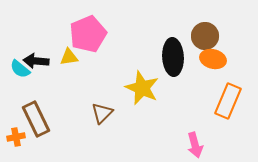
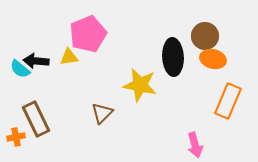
yellow star: moved 2 px left, 3 px up; rotated 12 degrees counterclockwise
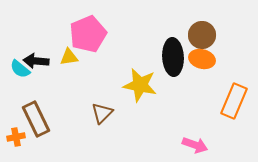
brown circle: moved 3 px left, 1 px up
orange ellipse: moved 11 px left
orange rectangle: moved 6 px right
pink arrow: rotated 55 degrees counterclockwise
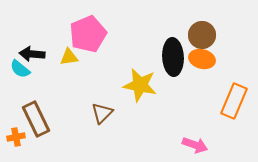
black arrow: moved 4 px left, 7 px up
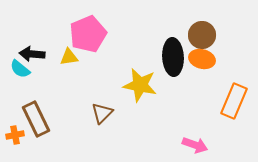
orange cross: moved 1 px left, 2 px up
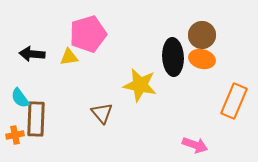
pink pentagon: rotated 6 degrees clockwise
cyan semicircle: moved 29 px down; rotated 15 degrees clockwise
brown triangle: rotated 25 degrees counterclockwise
brown rectangle: rotated 28 degrees clockwise
